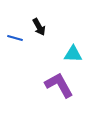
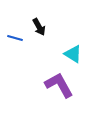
cyan triangle: rotated 30 degrees clockwise
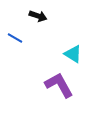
black arrow: moved 1 px left, 11 px up; rotated 42 degrees counterclockwise
blue line: rotated 14 degrees clockwise
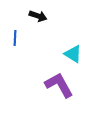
blue line: rotated 63 degrees clockwise
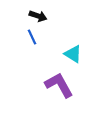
blue line: moved 17 px right, 1 px up; rotated 28 degrees counterclockwise
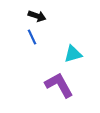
black arrow: moved 1 px left
cyan triangle: rotated 48 degrees counterclockwise
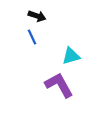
cyan triangle: moved 2 px left, 2 px down
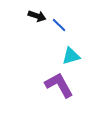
blue line: moved 27 px right, 12 px up; rotated 21 degrees counterclockwise
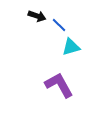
cyan triangle: moved 9 px up
